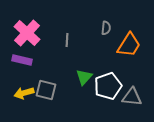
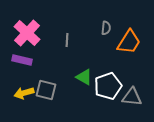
orange trapezoid: moved 3 px up
green triangle: rotated 42 degrees counterclockwise
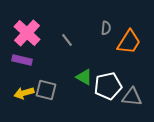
gray line: rotated 40 degrees counterclockwise
white pentagon: rotated 8 degrees clockwise
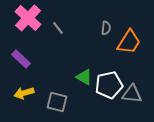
pink cross: moved 1 px right, 15 px up
gray line: moved 9 px left, 12 px up
purple rectangle: moved 1 px left, 1 px up; rotated 30 degrees clockwise
white pentagon: moved 1 px right, 1 px up
gray square: moved 11 px right, 12 px down
gray triangle: moved 3 px up
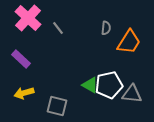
green triangle: moved 6 px right, 8 px down
gray square: moved 4 px down
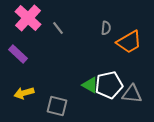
orange trapezoid: rotated 28 degrees clockwise
purple rectangle: moved 3 px left, 5 px up
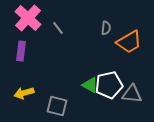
purple rectangle: moved 3 px right, 3 px up; rotated 54 degrees clockwise
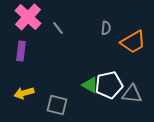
pink cross: moved 1 px up
orange trapezoid: moved 4 px right
gray square: moved 1 px up
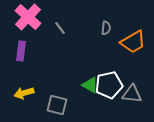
gray line: moved 2 px right
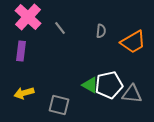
gray semicircle: moved 5 px left, 3 px down
gray square: moved 2 px right
